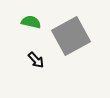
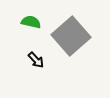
gray square: rotated 12 degrees counterclockwise
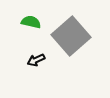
black arrow: rotated 108 degrees clockwise
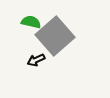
gray square: moved 16 px left
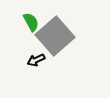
green semicircle: rotated 48 degrees clockwise
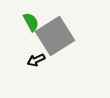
gray square: rotated 9 degrees clockwise
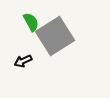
black arrow: moved 13 px left, 1 px down
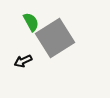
gray square: moved 2 px down
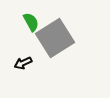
black arrow: moved 2 px down
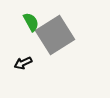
gray square: moved 3 px up
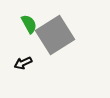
green semicircle: moved 2 px left, 2 px down
